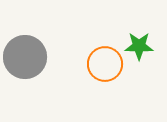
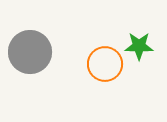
gray circle: moved 5 px right, 5 px up
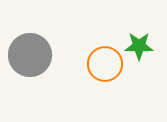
gray circle: moved 3 px down
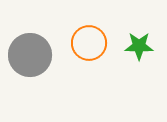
orange circle: moved 16 px left, 21 px up
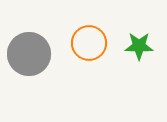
gray circle: moved 1 px left, 1 px up
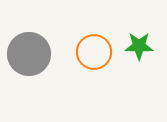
orange circle: moved 5 px right, 9 px down
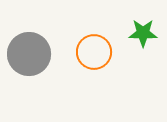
green star: moved 4 px right, 13 px up
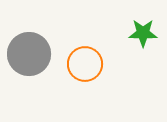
orange circle: moved 9 px left, 12 px down
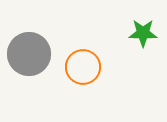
orange circle: moved 2 px left, 3 px down
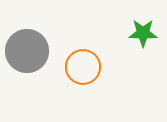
gray circle: moved 2 px left, 3 px up
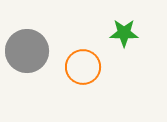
green star: moved 19 px left
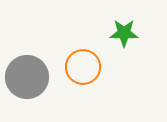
gray circle: moved 26 px down
